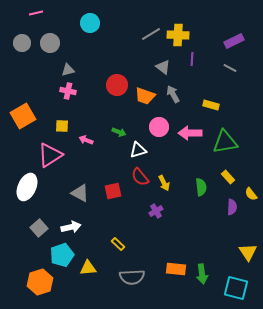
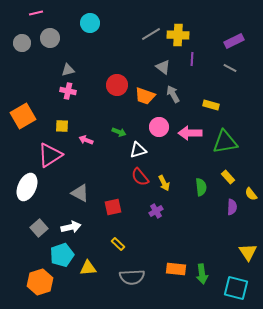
gray circle at (50, 43): moved 5 px up
red square at (113, 191): moved 16 px down
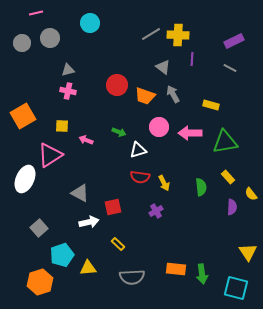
red semicircle at (140, 177): rotated 42 degrees counterclockwise
white ellipse at (27, 187): moved 2 px left, 8 px up
white arrow at (71, 227): moved 18 px right, 5 px up
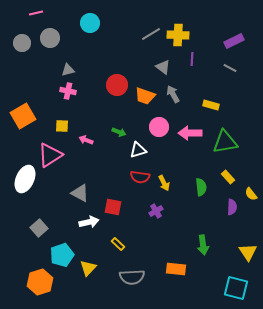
red square at (113, 207): rotated 24 degrees clockwise
yellow triangle at (88, 268): rotated 42 degrees counterclockwise
green arrow at (202, 274): moved 1 px right, 29 px up
